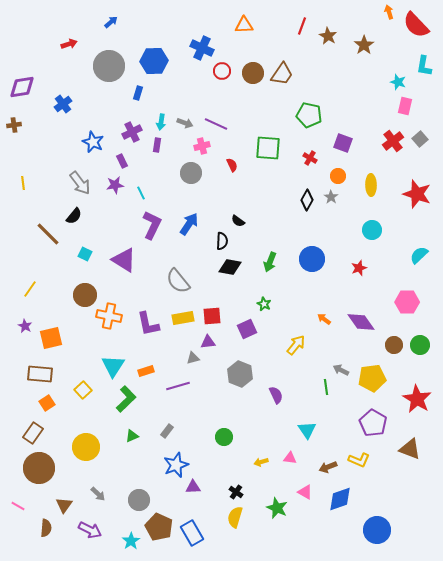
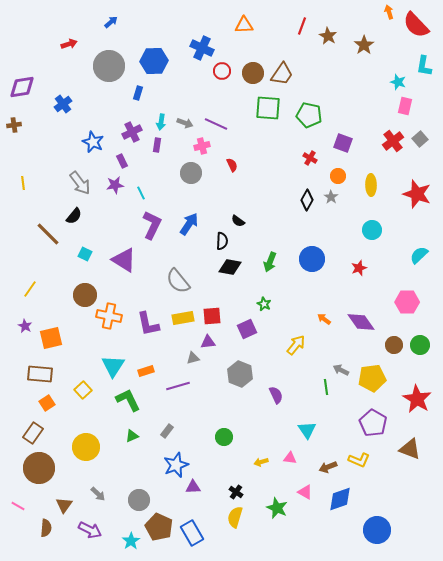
green square at (268, 148): moved 40 px up
green L-shape at (126, 399): moved 2 px right, 1 px down; rotated 72 degrees counterclockwise
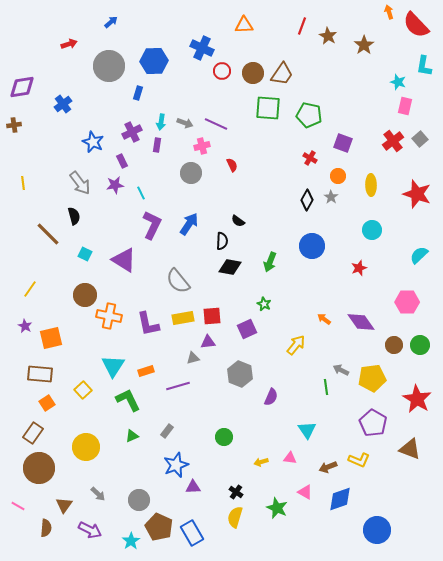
black semicircle at (74, 216): rotated 54 degrees counterclockwise
blue circle at (312, 259): moved 13 px up
purple semicircle at (276, 395): moved 5 px left, 2 px down; rotated 48 degrees clockwise
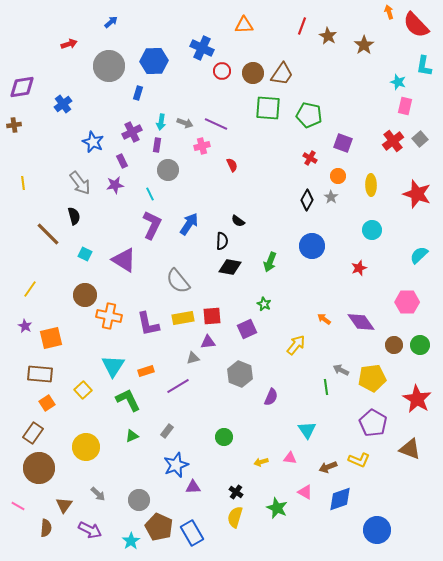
gray circle at (191, 173): moved 23 px left, 3 px up
cyan line at (141, 193): moved 9 px right, 1 px down
purple line at (178, 386): rotated 15 degrees counterclockwise
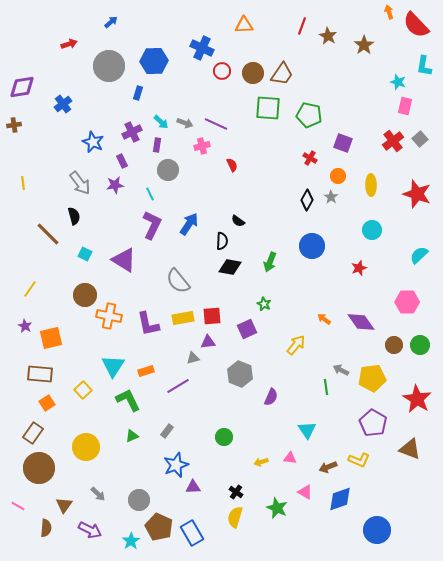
cyan arrow at (161, 122): rotated 56 degrees counterclockwise
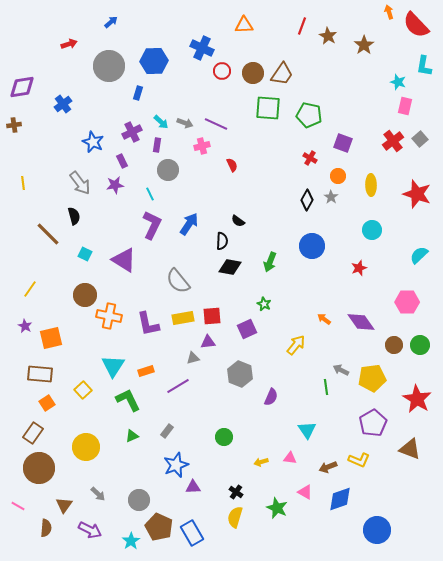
purple pentagon at (373, 423): rotated 12 degrees clockwise
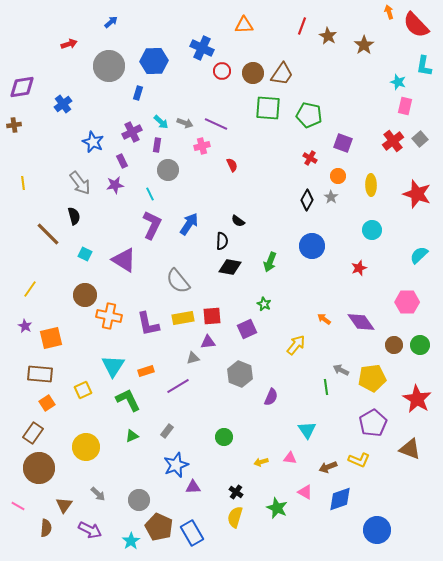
yellow square at (83, 390): rotated 18 degrees clockwise
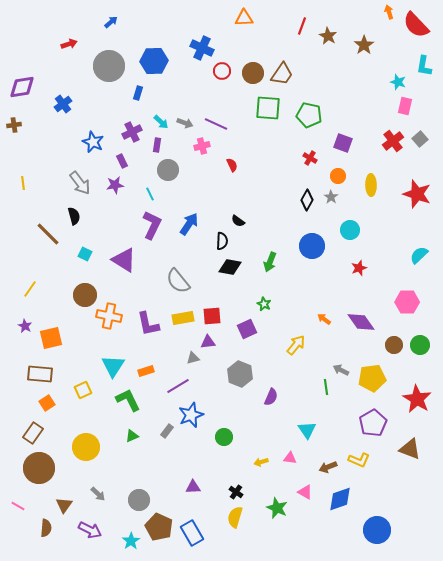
orange triangle at (244, 25): moved 7 px up
cyan circle at (372, 230): moved 22 px left
blue star at (176, 465): moved 15 px right, 50 px up
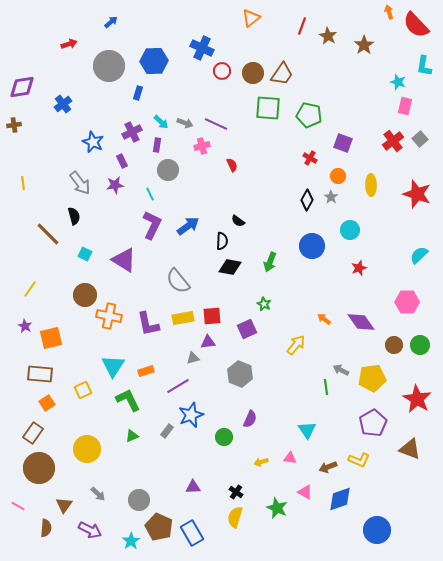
orange triangle at (244, 18): moved 7 px right; rotated 36 degrees counterclockwise
blue arrow at (189, 224): moved 1 px left, 2 px down; rotated 20 degrees clockwise
purple semicircle at (271, 397): moved 21 px left, 22 px down
yellow circle at (86, 447): moved 1 px right, 2 px down
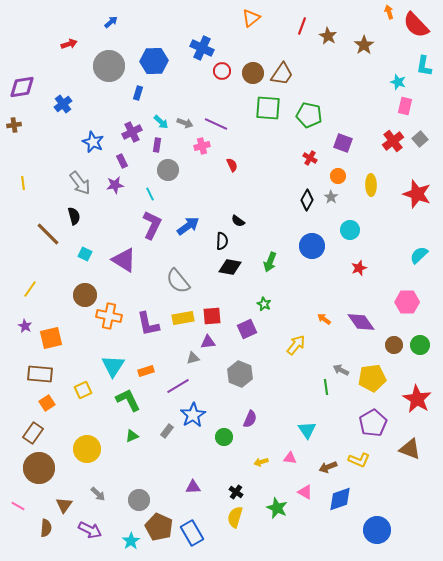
blue star at (191, 415): moved 2 px right; rotated 10 degrees counterclockwise
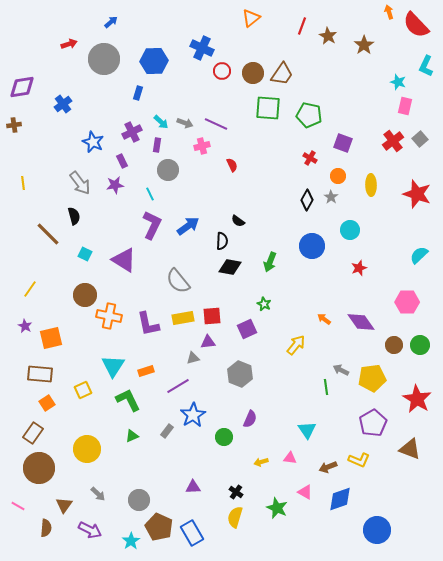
gray circle at (109, 66): moved 5 px left, 7 px up
cyan L-shape at (424, 66): moved 2 px right; rotated 15 degrees clockwise
